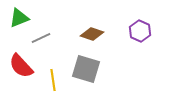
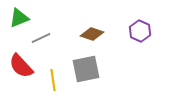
gray square: rotated 28 degrees counterclockwise
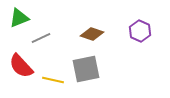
yellow line: rotated 70 degrees counterclockwise
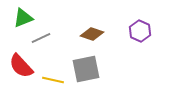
green triangle: moved 4 px right
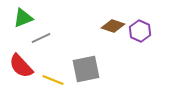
brown diamond: moved 21 px right, 8 px up
yellow line: rotated 10 degrees clockwise
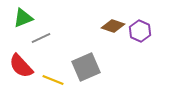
gray square: moved 2 px up; rotated 12 degrees counterclockwise
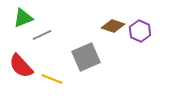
gray line: moved 1 px right, 3 px up
gray square: moved 10 px up
yellow line: moved 1 px left, 1 px up
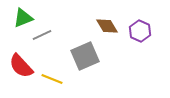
brown diamond: moved 6 px left; rotated 40 degrees clockwise
gray square: moved 1 px left, 1 px up
